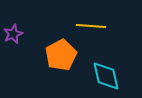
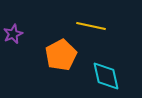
yellow line: rotated 8 degrees clockwise
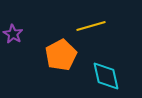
yellow line: rotated 28 degrees counterclockwise
purple star: rotated 18 degrees counterclockwise
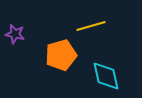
purple star: moved 2 px right; rotated 18 degrees counterclockwise
orange pentagon: rotated 12 degrees clockwise
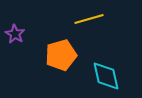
yellow line: moved 2 px left, 7 px up
purple star: rotated 18 degrees clockwise
